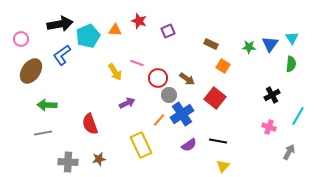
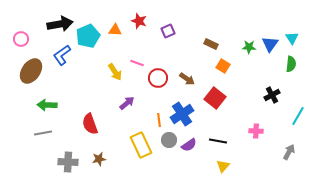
gray circle: moved 45 px down
purple arrow: rotated 14 degrees counterclockwise
orange line: rotated 48 degrees counterclockwise
pink cross: moved 13 px left, 4 px down; rotated 16 degrees counterclockwise
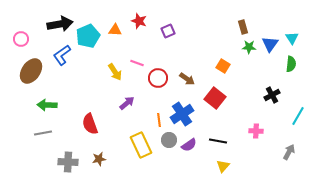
brown rectangle: moved 32 px right, 17 px up; rotated 48 degrees clockwise
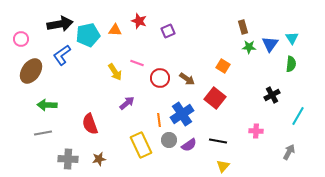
cyan pentagon: moved 1 px up; rotated 10 degrees clockwise
red circle: moved 2 px right
gray cross: moved 3 px up
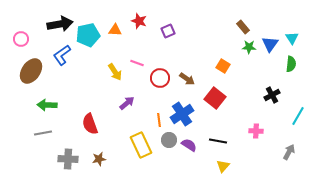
brown rectangle: rotated 24 degrees counterclockwise
purple semicircle: rotated 112 degrees counterclockwise
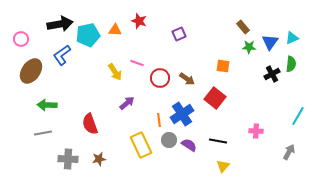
purple square: moved 11 px right, 3 px down
cyan triangle: rotated 40 degrees clockwise
blue triangle: moved 2 px up
orange square: rotated 24 degrees counterclockwise
black cross: moved 21 px up
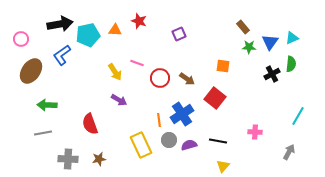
purple arrow: moved 8 px left, 3 px up; rotated 70 degrees clockwise
pink cross: moved 1 px left, 1 px down
purple semicircle: rotated 49 degrees counterclockwise
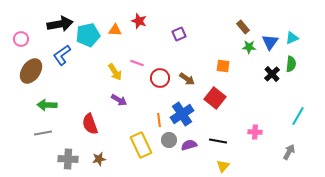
black cross: rotated 14 degrees counterclockwise
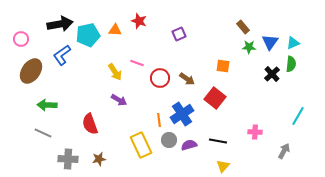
cyan triangle: moved 1 px right, 5 px down
gray line: rotated 36 degrees clockwise
gray arrow: moved 5 px left, 1 px up
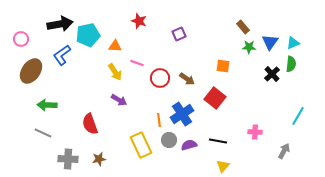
orange triangle: moved 16 px down
